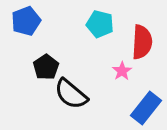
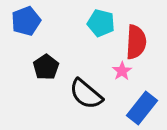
cyan pentagon: moved 1 px right, 1 px up
red semicircle: moved 6 px left
black semicircle: moved 15 px right
blue rectangle: moved 4 px left
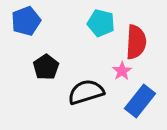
black semicircle: moved 2 px up; rotated 123 degrees clockwise
blue rectangle: moved 2 px left, 7 px up
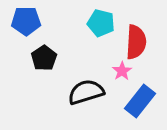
blue pentagon: rotated 20 degrees clockwise
black pentagon: moved 2 px left, 9 px up
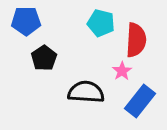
red semicircle: moved 2 px up
black semicircle: rotated 21 degrees clockwise
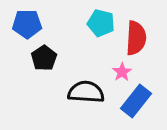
blue pentagon: moved 1 px right, 3 px down
red semicircle: moved 2 px up
pink star: moved 1 px down
blue rectangle: moved 4 px left
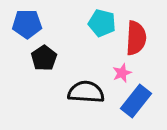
cyan pentagon: moved 1 px right
pink star: moved 1 px down; rotated 12 degrees clockwise
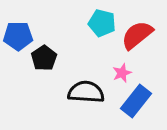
blue pentagon: moved 9 px left, 12 px down
red semicircle: moved 1 px right, 3 px up; rotated 132 degrees counterclockwise
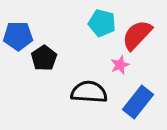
red semicircle: rotated 8 degrees counterclockwise
pink star: moved 2 px left, 8 px up
black semicircle: moved 3 px right
blue rectangle: moved 2 px right, 1 px down
